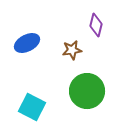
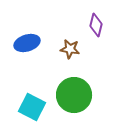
blue ellipse: rotated 10 degrees clockwise
brown star: moved 2 px left, 1 px up; rotated 18 degrees clockwise
green circle: moved 13 px left, 4 px down
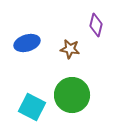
green circle: moved 2 px left
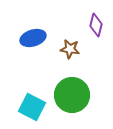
blue ellipse: moved 6 px right, 5 px up
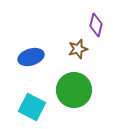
blue ellipse: moved 2 px left, 19 px down
brown star: moved 8 px right; rotated 24 degrees counterclockwise
green circle: moved 2 px right, 5 px up
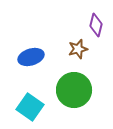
cyan square: moved 2 px left; rotated 8 degrees clockwise
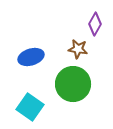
purple diamond: moved 1 px left, 1 px up; rotated 15 degrees clockwise
brown star: rotated 24 degrees clockwise
green circle: moved 1 px left, 6 px up
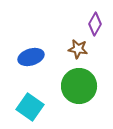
green circle: moved 6 px right, 2 px down
